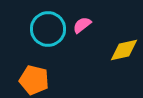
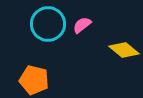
cyan circle: moved 5 px up
yellow diamond: rotated 52 degrees clockwise
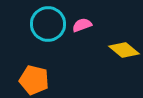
pink semicircle: rotated 18 degrees clockwise
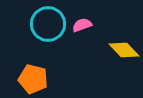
yellow diamond: rotated 8 degrees clockwise
orange pentagon: moved 1 px left, 1 px up
